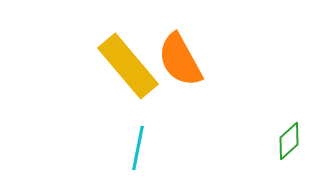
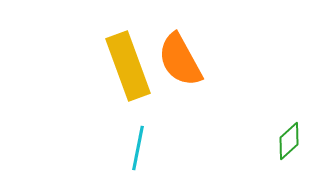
yellow rectangle: rotated 20 degrees clockwise
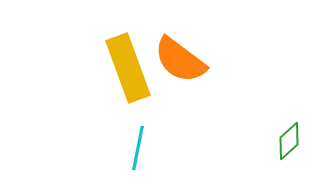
orange semicircle: rotated 24 degrees counterclockwise
yellow rectangle: moved 2 px down
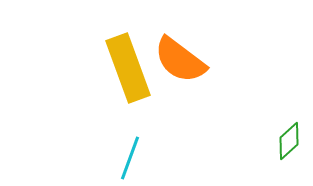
cyan line: moved 8 px left, 10 px down; rotated 9 degrees clockwise
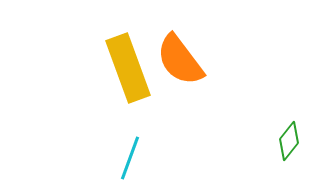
orange semicircle: rotated 16 degrees clockwise
green diamond: rotated 9 degrees counterclockwise
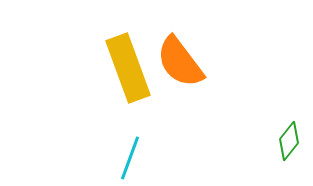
orange semicircle: moved 2 px down
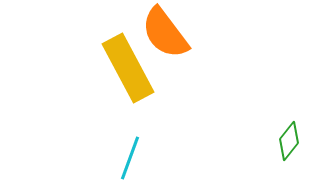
orange semicircle: moved 15 px left, 29 px up
yellow rectangle: rotated 8 degrees counterclockwise
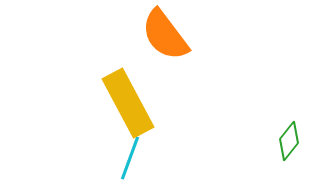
orange semicircle: moved 2 px down
yellow rectangle: moved 35 px down
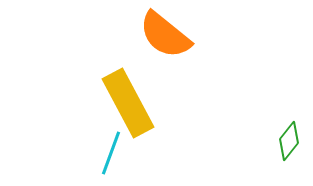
orange semicircle: rotated 14 degrees counterclockwise
cyan line: moved 19 px left, 5 px up
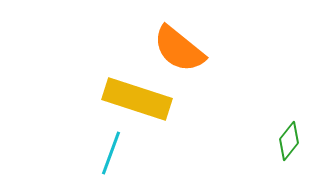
orange semicircle: moved 14 px right, 14 px down
yellow rectangle: moved 9 px right, 4 px up; rotated 44 degrees counterclockwise
